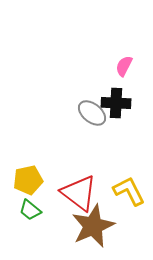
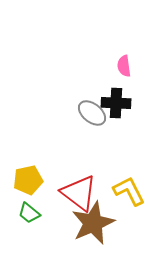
pink semicircle: rotated 35 degrees counterclockwise
green trapezoid: moved 1 px left, 3 px down
brown star: moved 3 px up
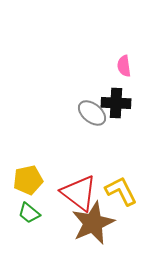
yellow L-shape: moved 8 px left
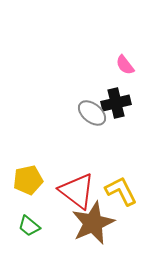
pink semicircle: moved 1 px right, 1 px up; rotated 30 degrees counterclockwise
black cross: rotated 16 degrees counterclockwise
red triangle: moved 2 px left, 2 px up
green trapezoid: moved 13 px down
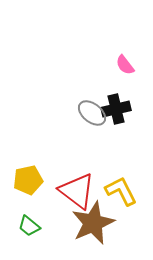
black cross: moved 6 px down
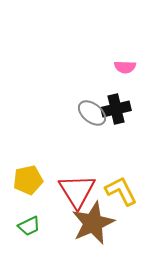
pink semicircle: moved 2 px down; rotated 50 degrees counterclockwise
red triangle: rotated 21 degrees clockwise
green trapezoid: rotated 65 degrees counterclockwise
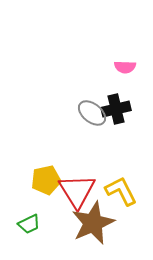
yellow pentagon: moved 18 px right
green trapezoid: moved 2 px up
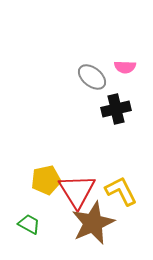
gray ellipse: moved 36 px up
green trapezoid: rotated 125 degrees counterclockwise
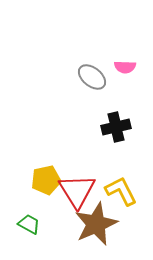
black cross: moved 18 px down
brown star: moved 3 px right, 1 px down
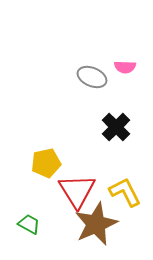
gray ellipse: rotated 16 degrees counterclockwise
black cross: rotated 32 degrees counterclockwise
yellow pentagon: moved 17 px up
yellow L-shape: moved 4 px right, 1 px down
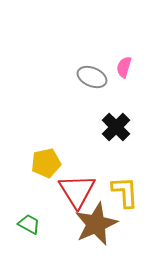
pink semicircle: moved 1 px left; rotated 105 degrees clockwise
yellow L-shape: rotated 24 degrees clockwise
